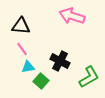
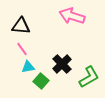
black cross: moved 2 px right, 3 px down; rotated 18 degrees clockwise
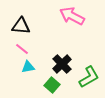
pink arrow: rotated 10 degrees clockwise
pink line: rotated 16 degrees counterclockwise
green square: moved 11 px right, 4 px down
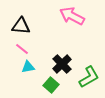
green square: moved 1 px left
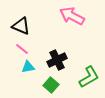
black triangle: rotated 18 degrees clockwise
black cross: moved 5 px left, 4 px up; rotated 18 degrees clockwise
